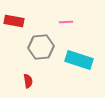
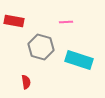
gray hexagon: rotated 20 degrees clockwise
red semicircle: moved 2 px left, 1 px down
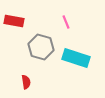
pink line: rotated 72 degrees clockwise
cyan rectangle: moved 3 px left, 2 px up
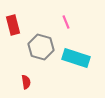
red rectangle: moved 1 px left, 4 px down; rotated 66 degrees clockwise
